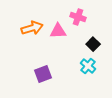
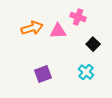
cyan cross: moved 2 px left, 6 px down
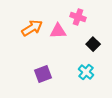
orange arrow: rotated 15 degrees counterclockwise
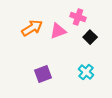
pink triangle: rotated 18 degrees counterclockwise
black square: moved 3 px left, 7 px up
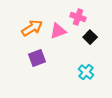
purple square: moved 6 px left, 16 px up
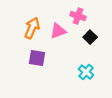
pink cross: moved 1 px up
orange arrow: rotated 35 degrees counterclockwise
purple square: rotated 30 degrees clockwise
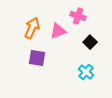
black square: moved 5 px down
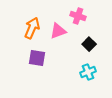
black square: moved 1 px left, 2 px down
cyan cross: moved 2 px right; rotated 28 degrees clockwise
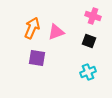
pink cross: moved 15 px right
pink triangle: moved 2 px left, 1 px down
black square: moved 3 px up; rotated 24 degrees counterclockwise
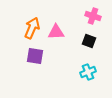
pink triangle: rotated 18 degrees clockwise
purple square: moved 2 px left, 2 px up
